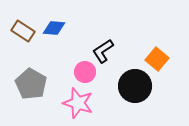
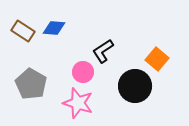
pink circle: moved 2 px left
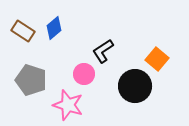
blue diamond: rotated 45 degrees counterclockwise
pink circle: moved 1 px right, 2 px down
gray pentagon: moved 4 px up; rotated 12 degrees counterclockwise
pink star: moved 10 px left, 2 px down
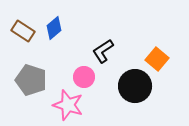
pink circle: moved 3 px down
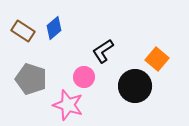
gray pentagon: moved 1 px up
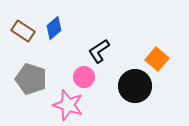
black L-shape: moved 4 px left
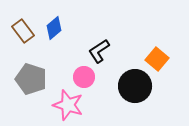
brown rectangle: rotated 20 degrees clockwise
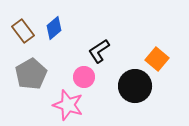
gray pentagon: moved 5 px up; rotated 24 degrees clockwise
